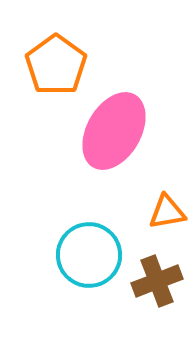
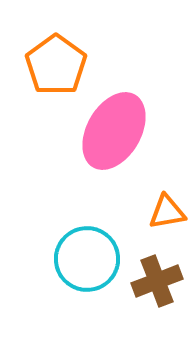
cyan circle: moved 2 px left, 4 px down
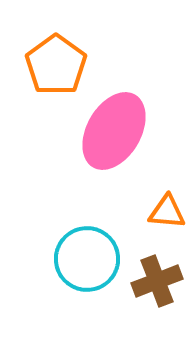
orange triangle: rotated 15 degrees clockwise
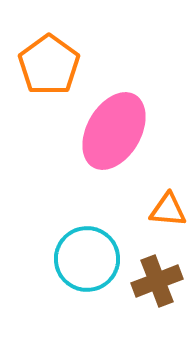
orange pentagon: moved 7 px left
orange triangle: moved 1 px right, 2 px up
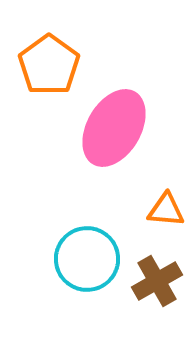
pink ellipse: moved 3 px up
orange triangle: moved 2 px left
brown cross: rotated 9 degrees counterclockwise
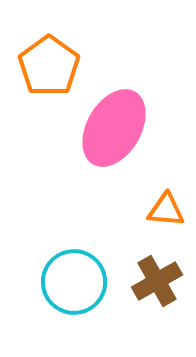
orange pentagon: moved 1 px down
cyan circle: moved 13 px left, 23 px down
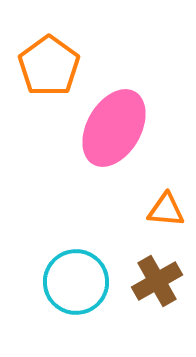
cyan circle: moved 2 px right
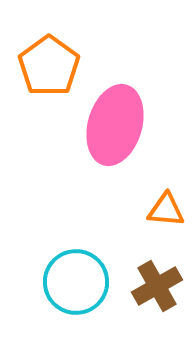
pink ellipse: moved 1 px right, 3 px up; rotated 14 degrees counterclockwise
brown cross: moved 5 px down
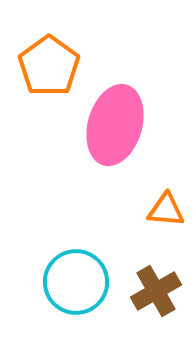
brown cross: moved 1 px left, 5 px down
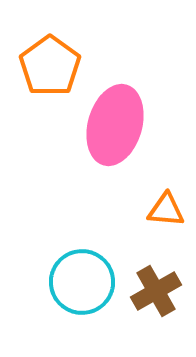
orange pentagon: moved 1 px right
cyan circle: moved 6 px right
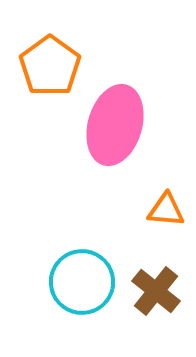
brown cross: rotated 21 degrees counterclockwise
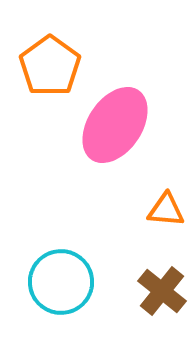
pink ellipse: rotated 18 degrees clockwise
cyan circle: moved 21 px left
brown cross: moved 6 px right
